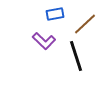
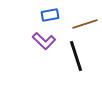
blue rectangle: moved 5 px left, 1 px down
brown line: rotated 25 degrees clockwise
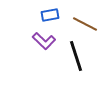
brown line: rotated 45 degrees clockwise
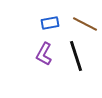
blue rectangle: moved 8 px down
purple L-shape: moved 13 px down; rotated 75 degrees clockwise
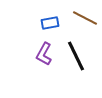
brown line: moved 6 px up
black line: rotated 8 degrees counterclockwise
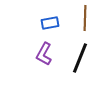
brown line: rotated 65 degrees clockwise
black line: moved 4 px right, 2 px down; rotated 48 degrees clockwise
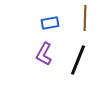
black line: moved 2 px left, 2 px down
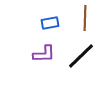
purple L-shape: rotated 120 degrees counterclockwise
black line: moved 3 px right, 4 px up; rotated 24 degrees clockwise
